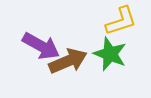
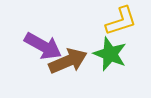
purple arrow: moved 2 px right
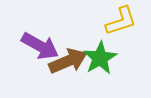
purple arrow: moved 3 px left
green star: moved 10 px left, 4 px down; rotated 20 degrees clockwise
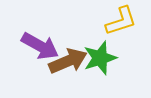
green star: rotated 12 degrees clockwise
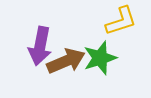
purple arrow: rotated 72 degrees clockwise
brown arrow: moved 2 px left
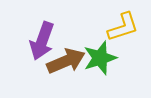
yellow L-shape: moved 2 px right, 6 px down
purple arrow: moved 2 px right, 5 px up; rotated 9 degrees clockwise
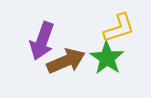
yellow L-shape: moved 4 px left, 1 px down
green star: moved 7 px right; rotated 20 degrees counterclockwise
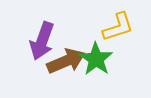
yellow L-shape: moved 1 px left, 1 px up
green star: moved 11 px left, 1 px down
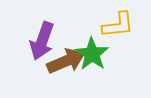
yellow L-shape: moved 2 px up; rotated 12 degrees clockwise
green star: moved 4 px left, 5 px up
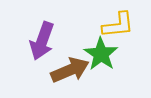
green star: moved 9 px right
brown arrow: moved 4 px right, 9 px down
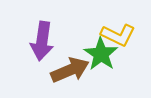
yellow L-shape: moved 10 px down; rotated 32 degrees clockwise
purple arrow: rotated 12 degrees counterclockwise
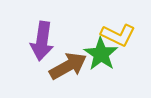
brown arrow: moved 2 px left, 4 px up; rotated 6 degrees counterclockwise
